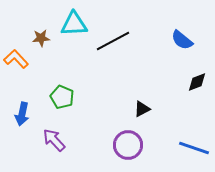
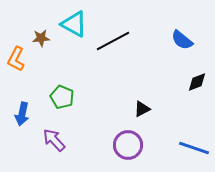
cyan triangle: rotated 32 degrees clockwise
orange L-shape: rotated 110 degrees counterclockwise
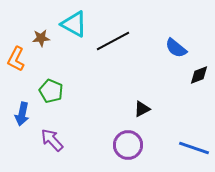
blue semicircle: moved 6 px left, 8 px down
black diamond: moved 2 px right, 7 px up
green pentagon: moved 11 px left, 6 px up
purple arrow: moved 2 px left
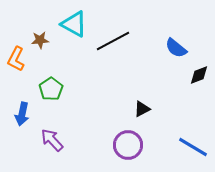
brown star: moved 1 px left, 2 px down
green pentagon: moved 2 px up; rotated 15 degrees clockwise
blue line: moved 1 px left, 1 px up; rotated 12 degrees clockwise
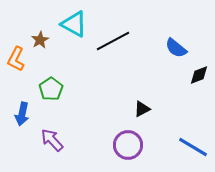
brown star: rotated 24 degrees counterclockwise
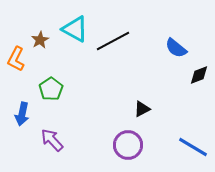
cyan triangle: moved 1 px right, 5 px down
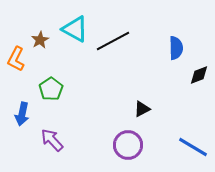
blue semicircle: rotated 130 degrees counterclockwise
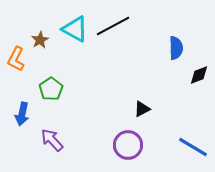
black line: moved 15 px up
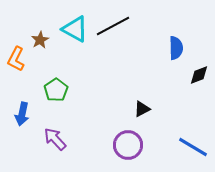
green pentagon: moved 5 px right, 1 px down
purple arrow: moved 3 px right, 1 px up
